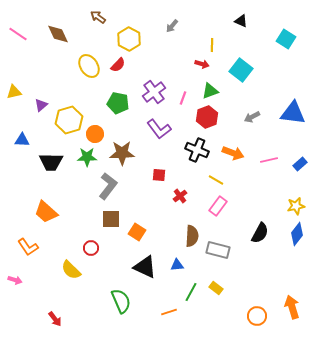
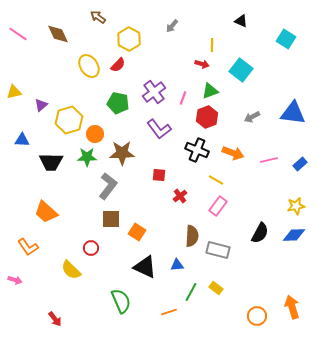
blue diamond at (297, 234): moved 3 px left, 1 px down; rotated 50 degrees clockwise
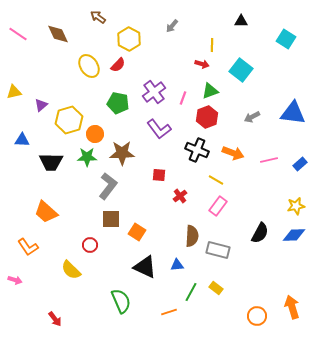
black triangle at (241, 21): rotated 24 degrees counterclockwise
red circle at (91, 248): moved 1 px left, 3 px up
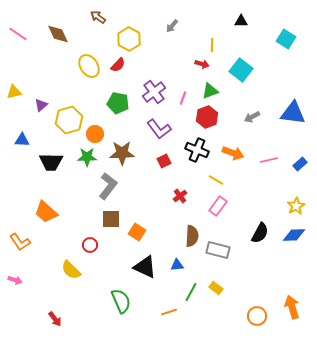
red square at (159, 175): moved 5 px right, 14 px up; rotated 32 degrees counterclockwise
yellow star at (296, 206): rotated 18 degrees counterclockwise
orange L-shape at (28, 247): moved 8 px left, 5 px up
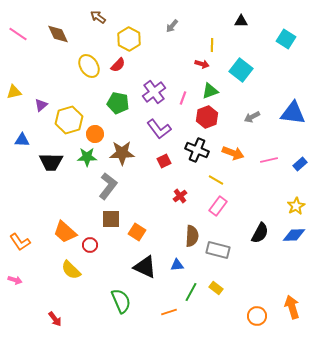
orange trapezoid at (46, 212): moved 19 px right, 20 px down
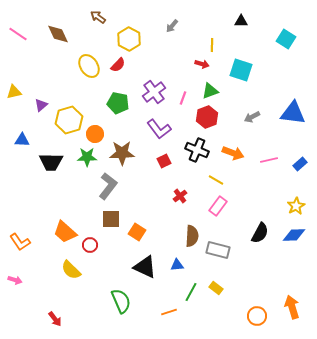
cyan square at (241, 70): rotated 20 degrees counterclockwise
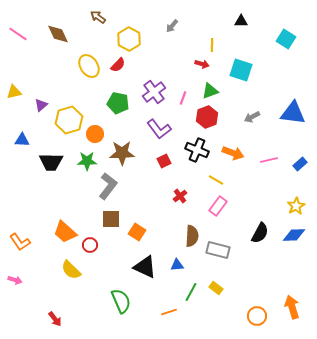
green star at (87, 157): moved 4 px down
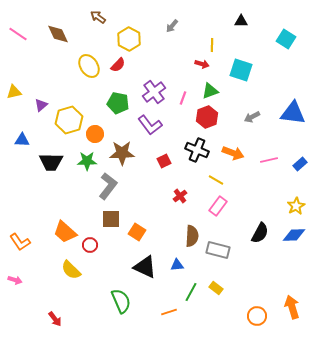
purple L-shape at (159, 129): moved 9 px left, 4 px up
